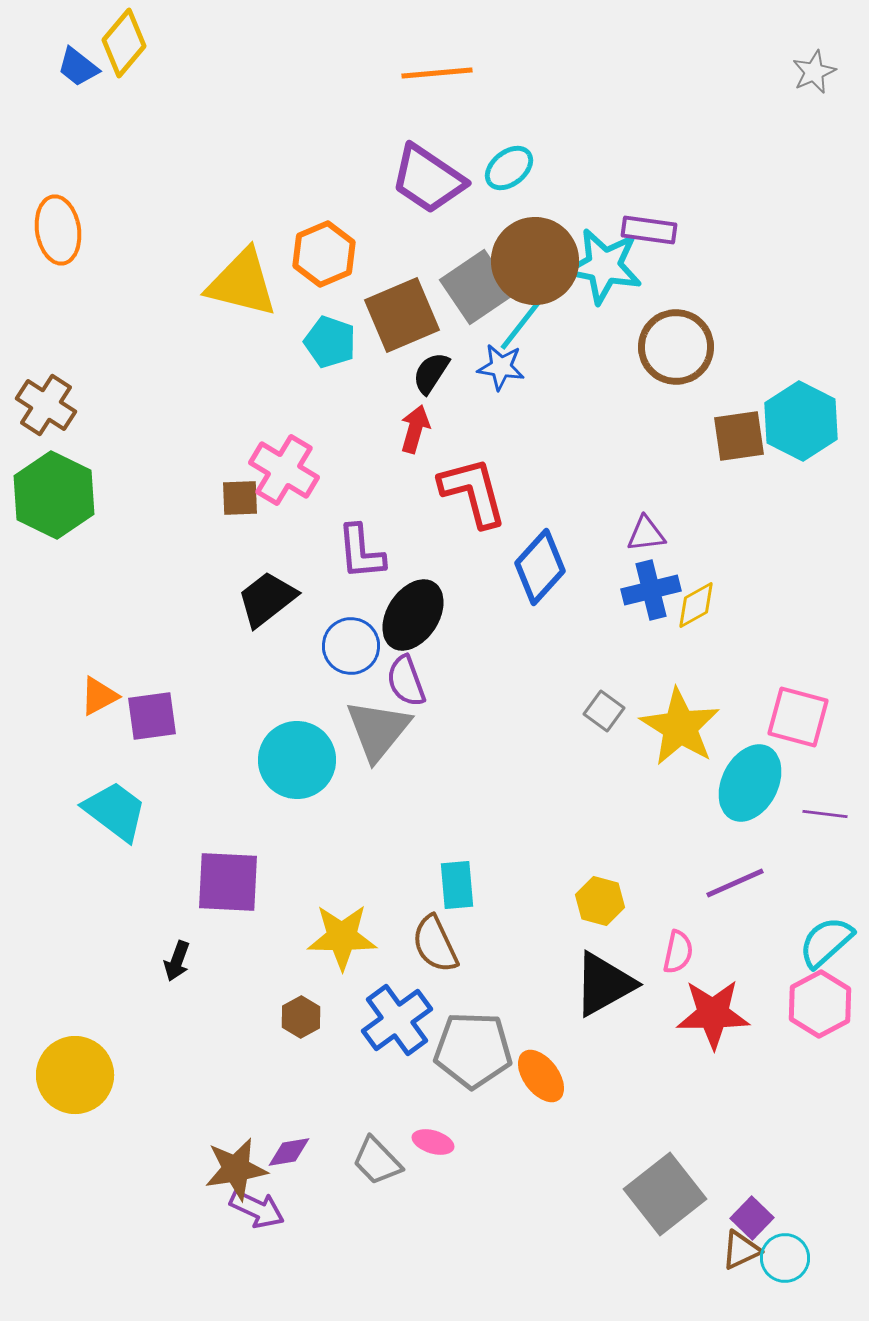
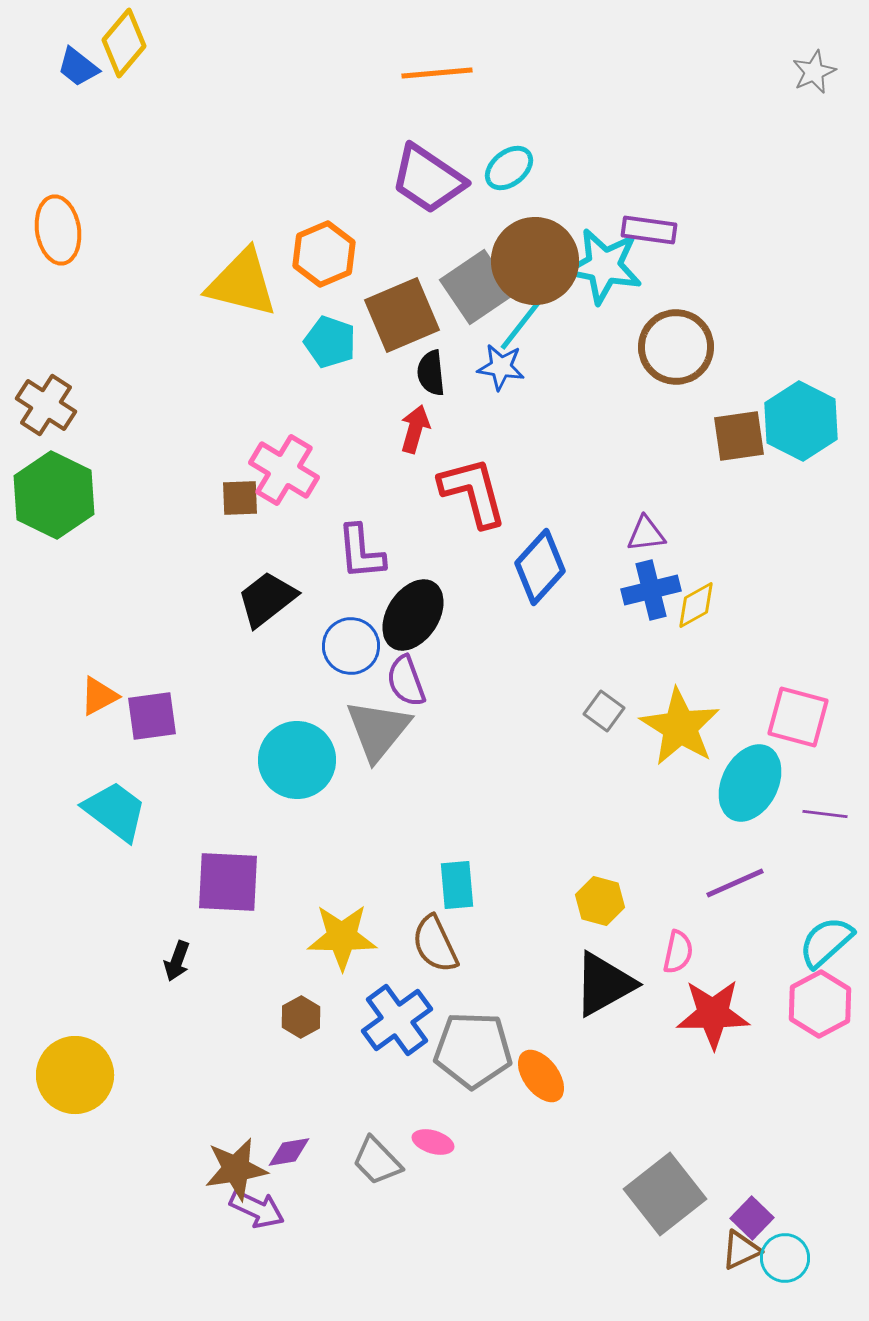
black semicircle at (431, 373): rotated 39 degrees counterclockwise
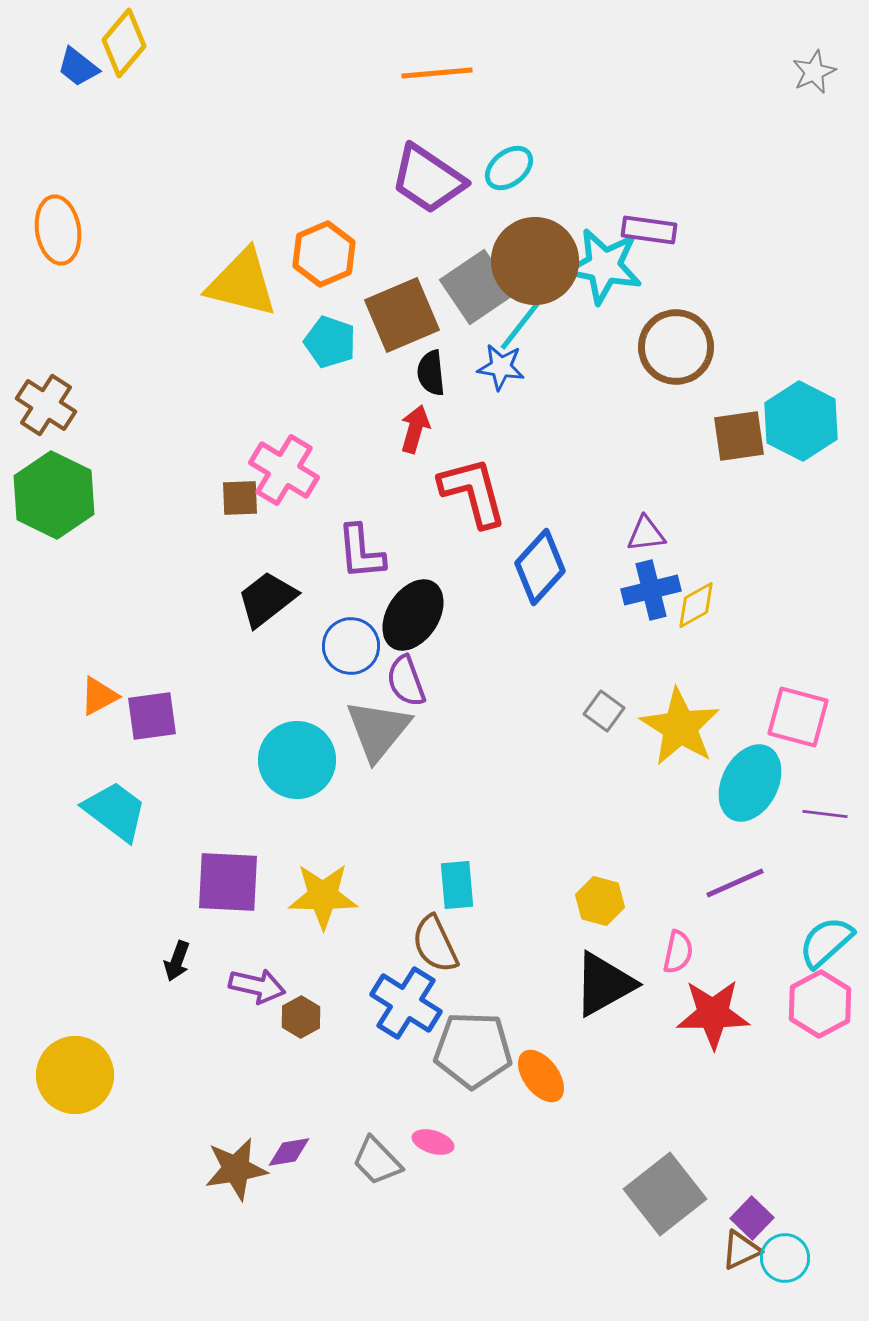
yellow star at (342, 937): moved 19 px left, 41 px up
blue cross at (397, 1020): moved 9 px right, 17 px up; rotated 22 degrees counterclockwise
purple arrow at (257, 1209): moved 223 px up; rotated 12 degrees counterclockwise
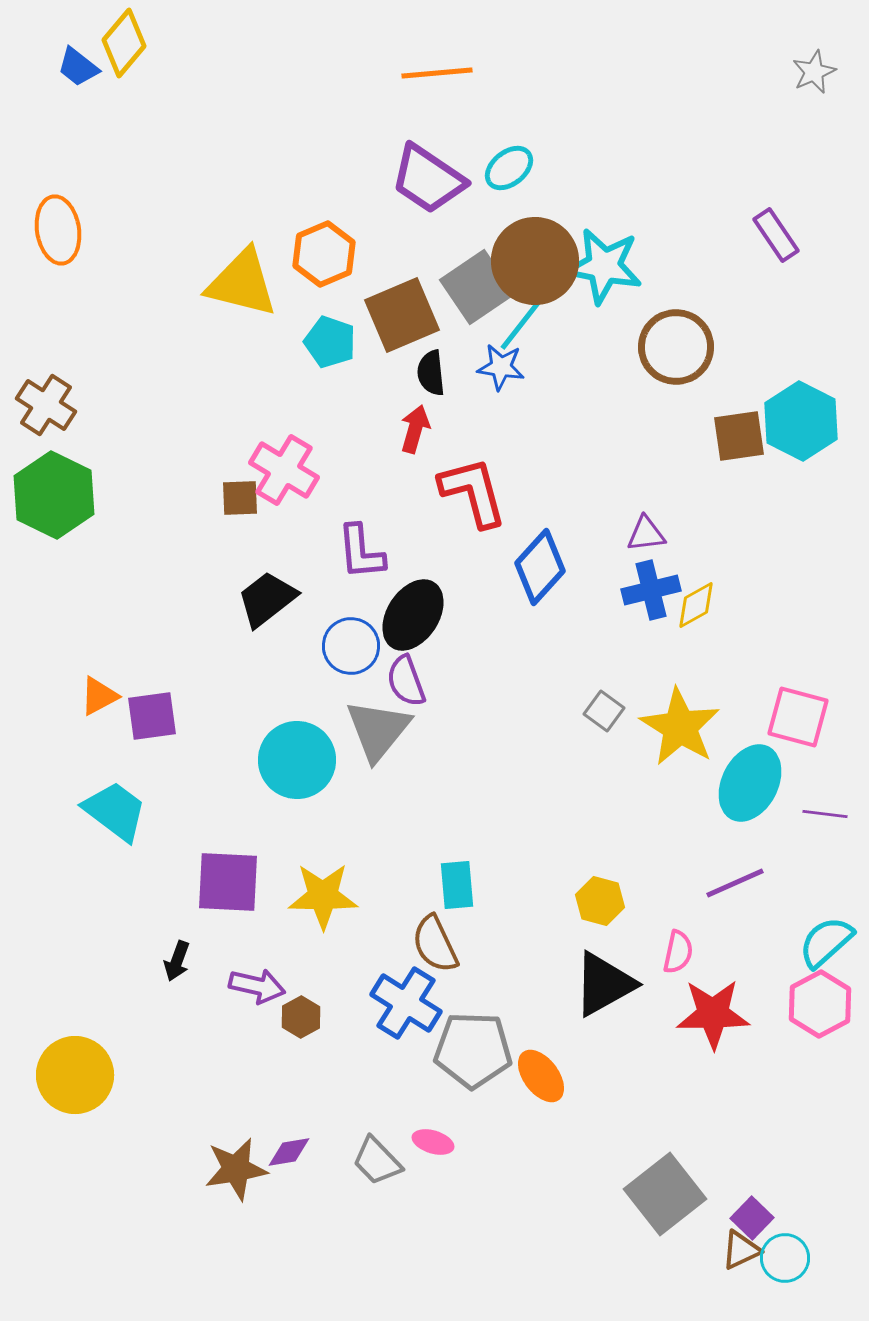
purple rectangle at (649, 230): moved 127 px right, 5 px down; rotated 48 degrees clockwise
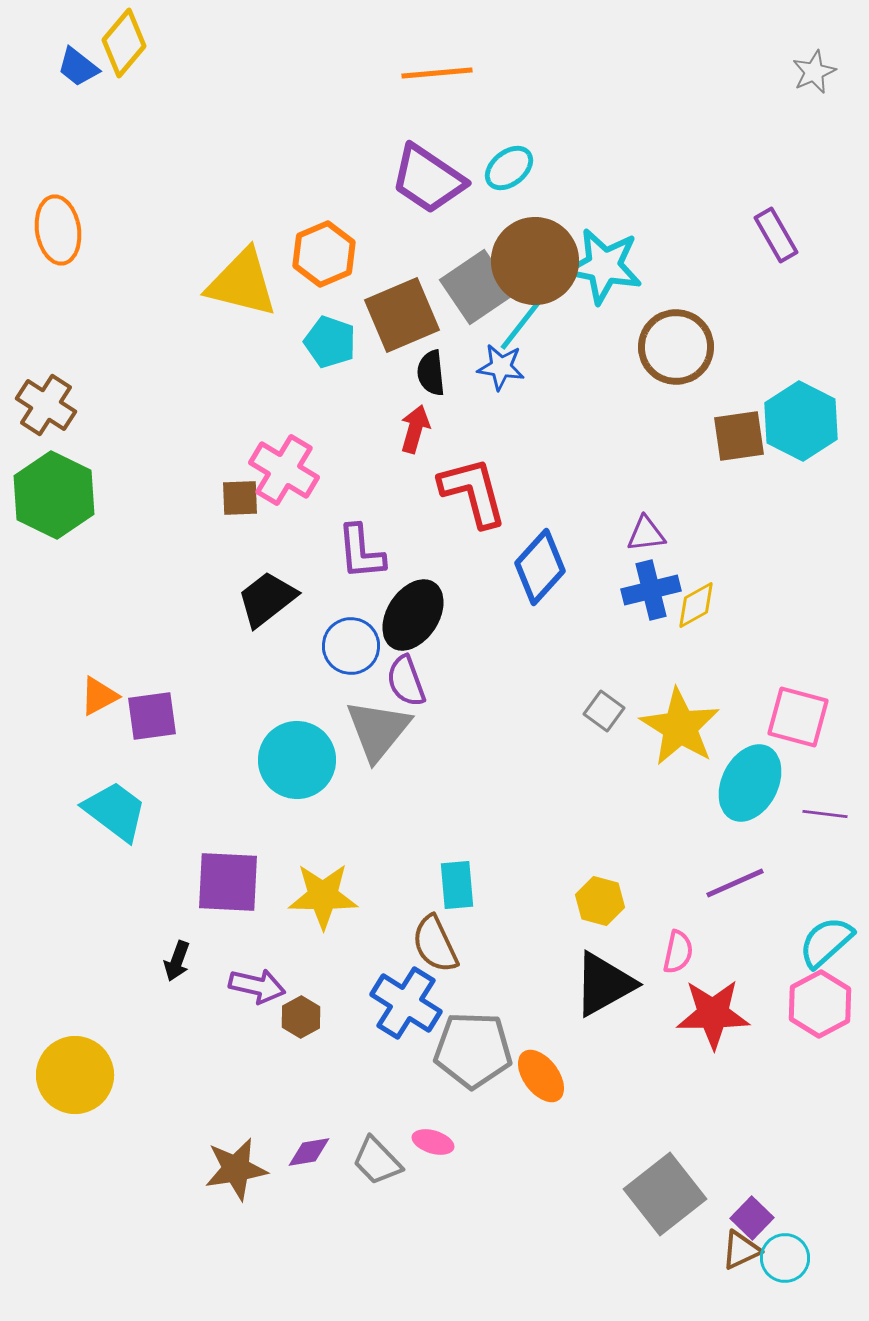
purple rectangle at (776, 235): rotated 4 degrees clockwise
purple diamond at (289, 1152): moved 20 px right
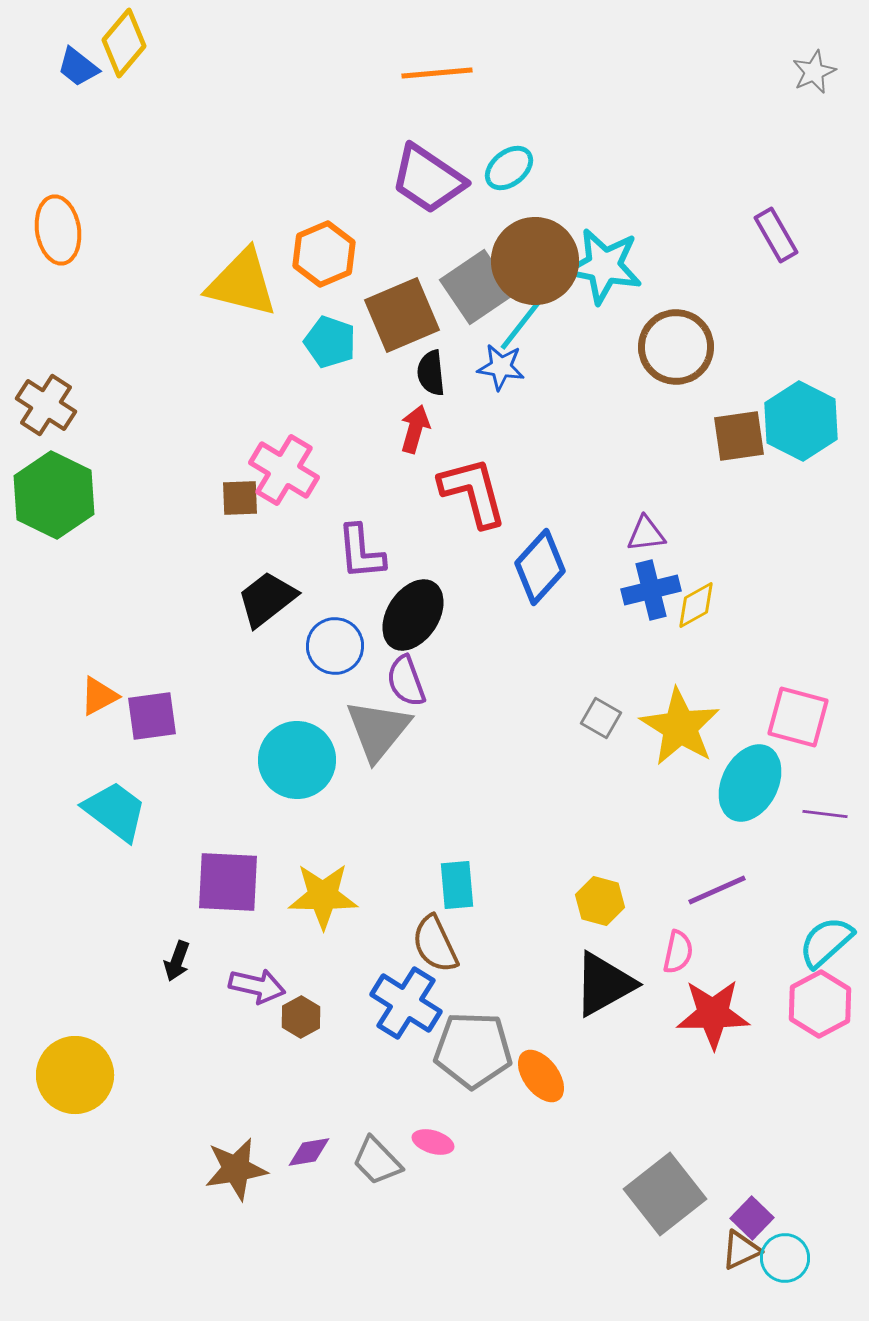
blue circle at (351, 646): moved 16 px left
gray square at (604, 711): moved 3 px left, 7 px down; rotated 6 degrees counterclockwise
purple line at (735, 883): moved 18 px left, 7 px down
